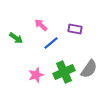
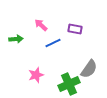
green arrow: moved 1 px down; rotated 40 degrees counterclockwise
blue line: moved 2 px right; rotated 14 degrees clockwise
green cross: moved 5 px right, 12 px down
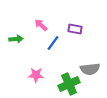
blue line: rotated 28 degrees counterclockwise
gray semicircle: moved 1 px right; rotated 48 degrees clockwise
pink star: rotated 21 degrees clockwise
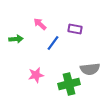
pink arrow: moved 1 px left, 1 px up
pink star: rotated 14 degrees counterclockwise
green cross: rotated 10 degrees clockwise
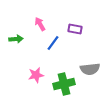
pink arrow: rotated 16 degrees clockwise
green cross: moved 5 px left
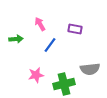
blue line: moved 3 px left, 2 px down
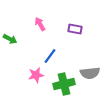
green arrow: moved 6 px left; rotated 32 degrees clockwise
blue line: moved 11 px down
gray semicircle: moved 4 px down
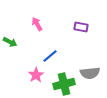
pink arrow: moved 3 px left
purple rectangle: moved 6 px right, 2 px up
green arrow: moved 3 px down
blue line: rotated 14 degrees clockwise
pink star: rotated 21 degrees counterclockwise
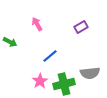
purple rectangle: rotated 40 degrees counterclockwise
pink star: moved 4 px right, 6 px down
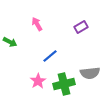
pink star: moved 2 px left
